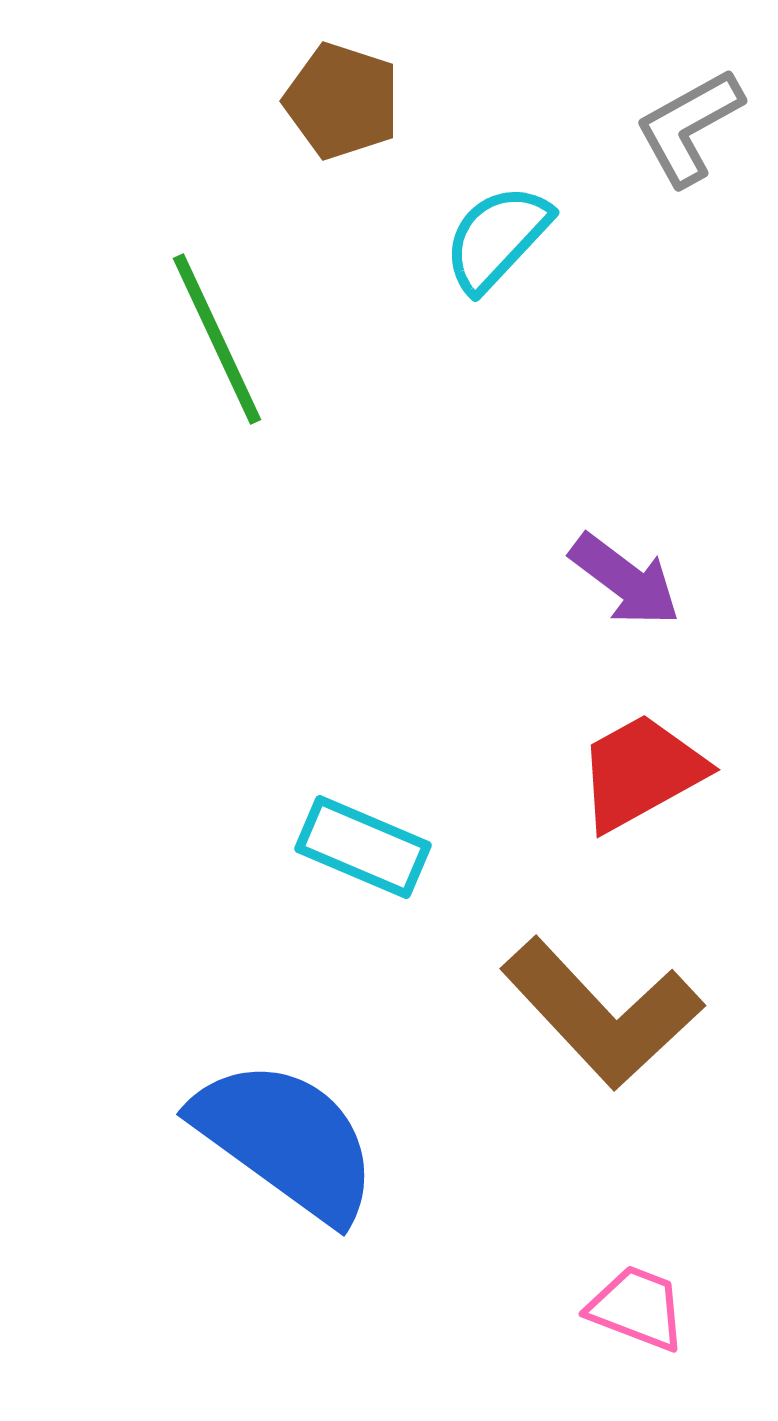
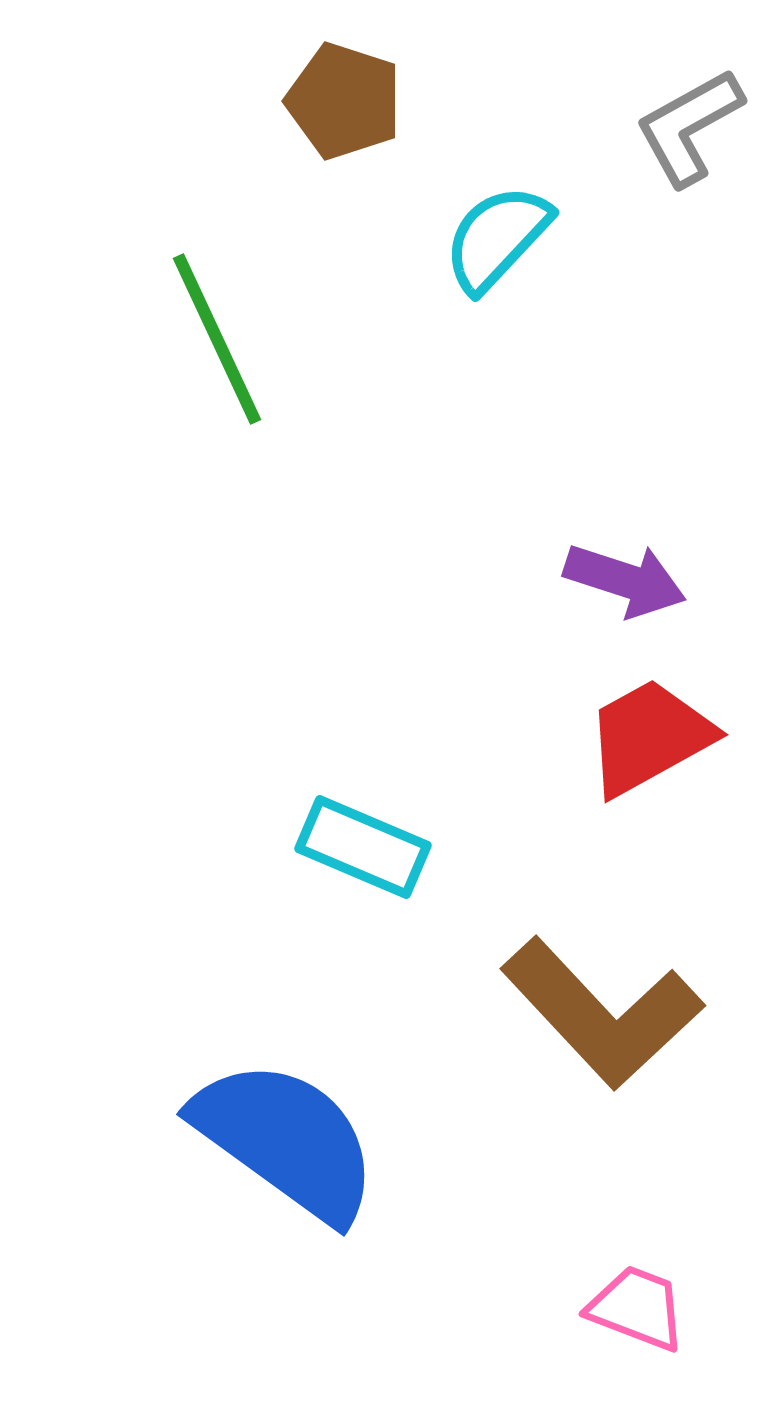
brown pentagon: moved 2 px right
purple arrow: rotated 19 degrees counterclockwise
red trapezoid: moved 8 px right, 35 px up
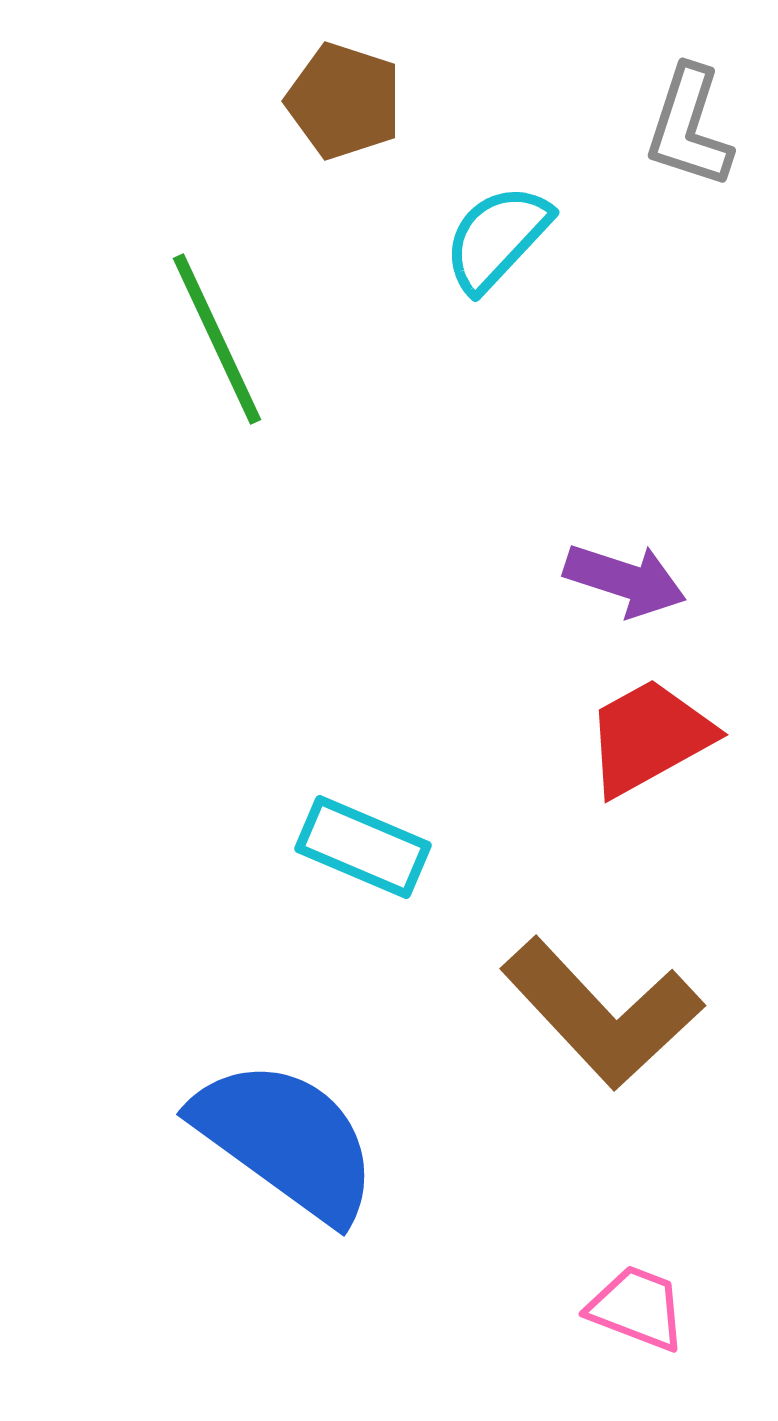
gray L-shape: rotated 43 degrees counterclockwise
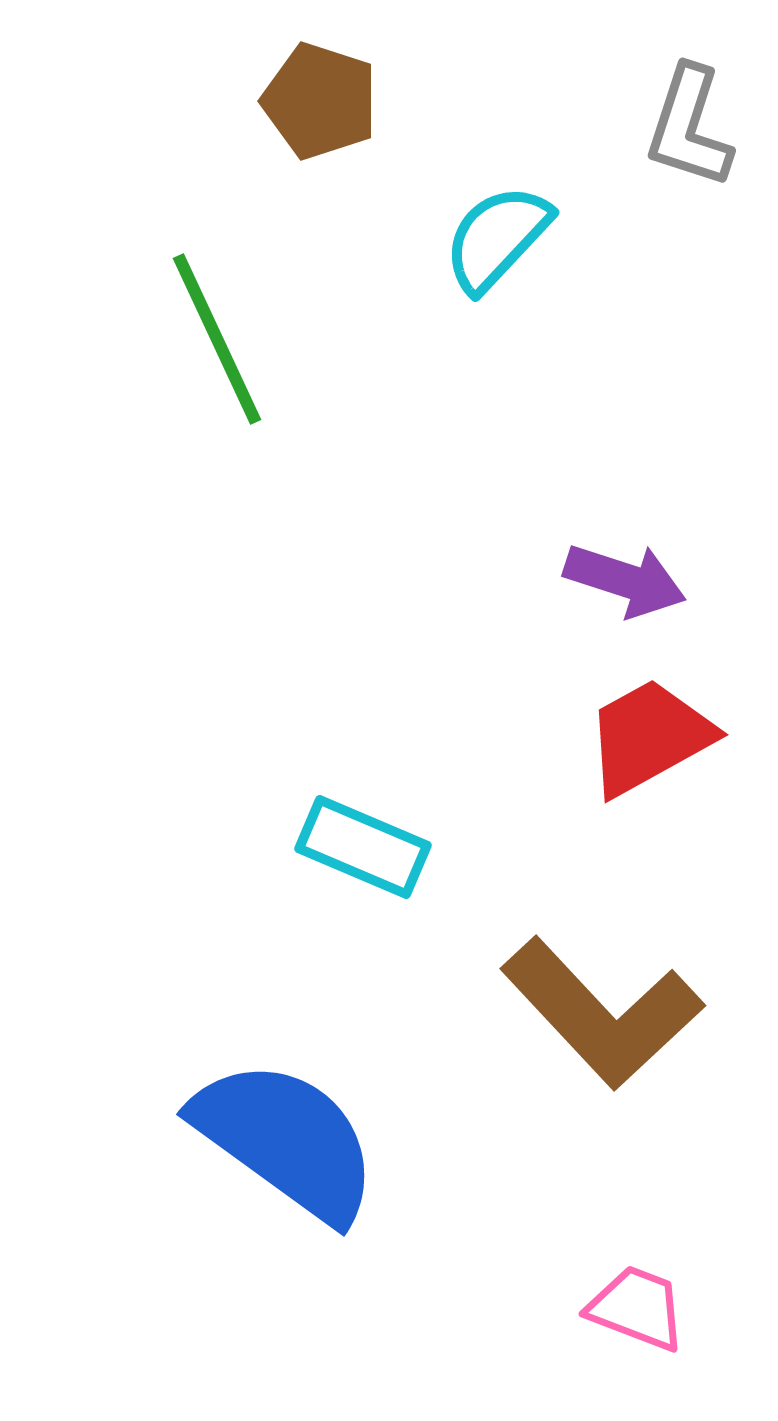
brown pentagon: moved 24 px left
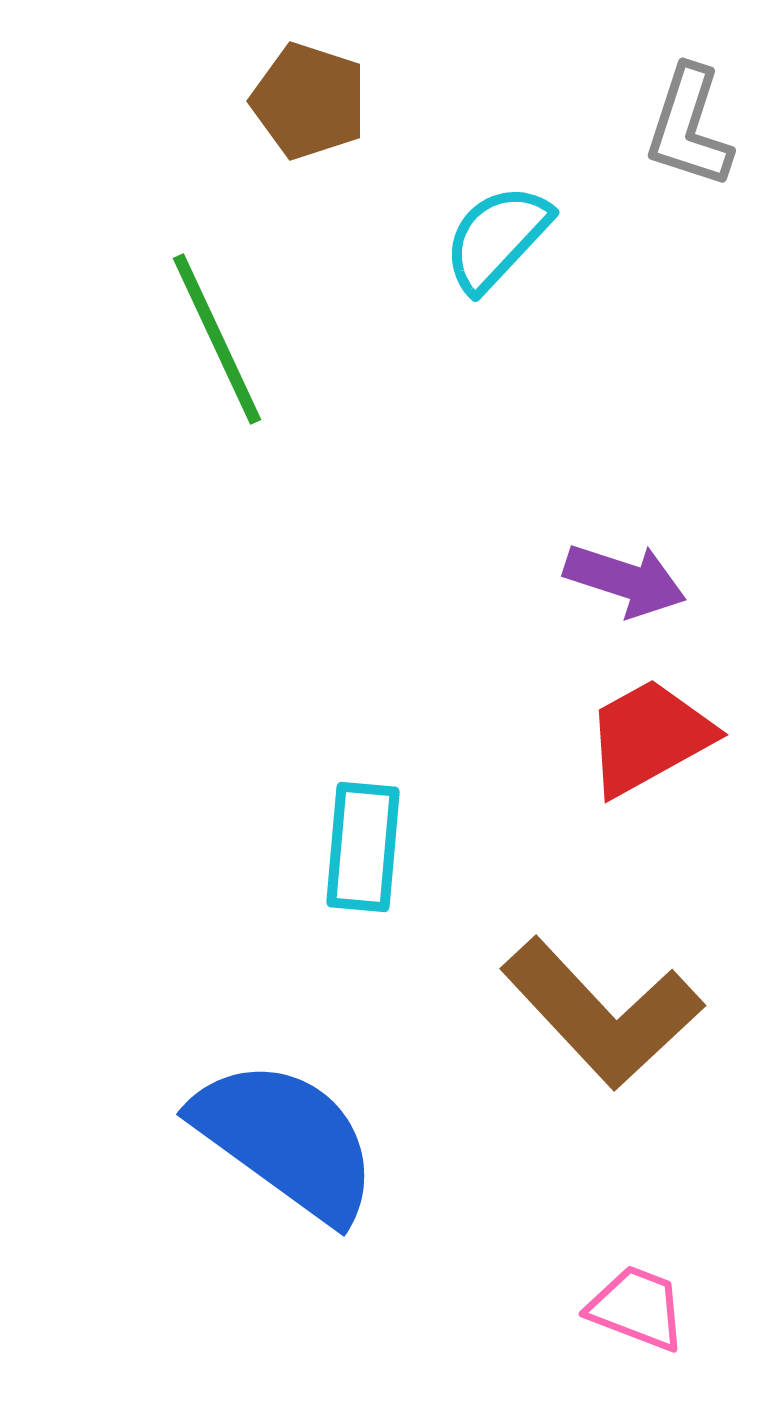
brown pentagon: moved 11 px left
cyan rectangle: rotated 72 degrees clockwise
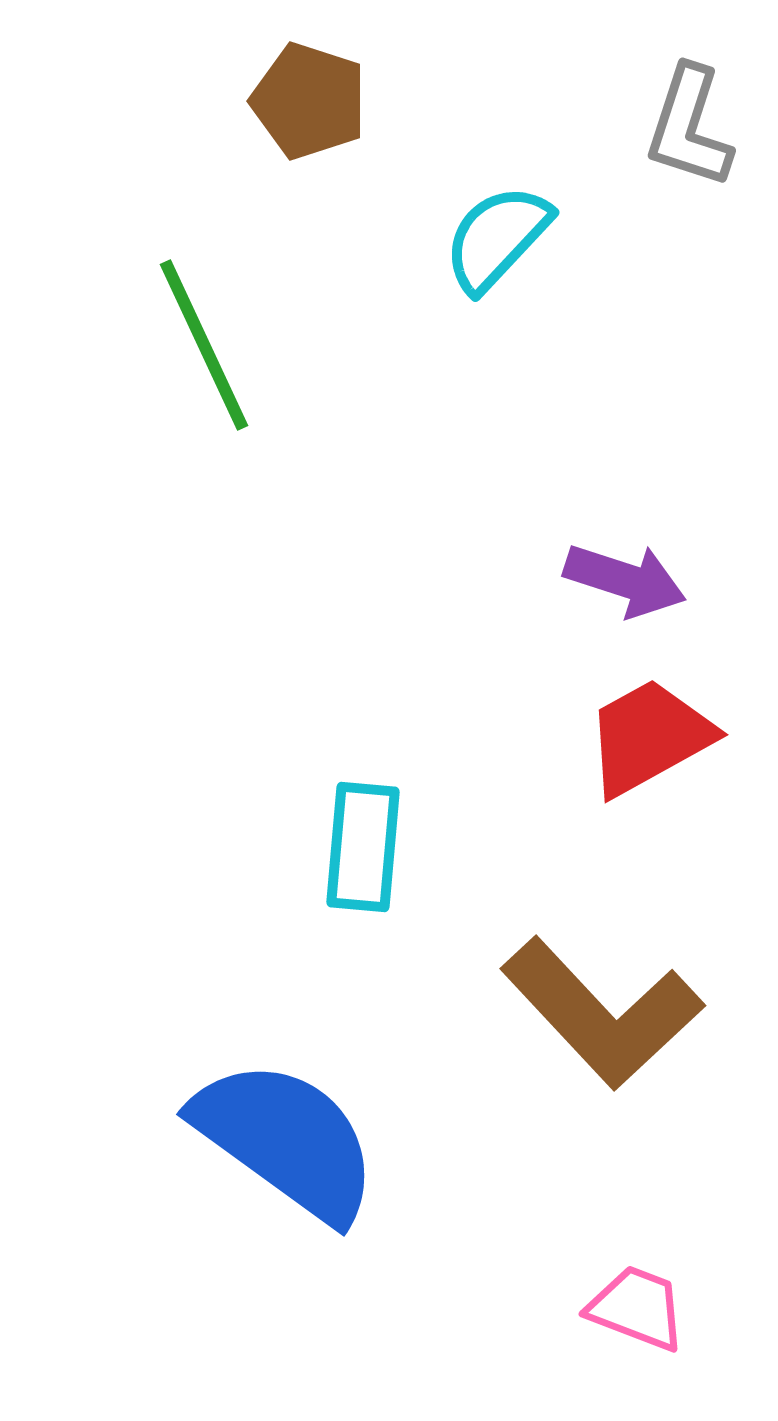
green line: moved 13 px left, 6 px down
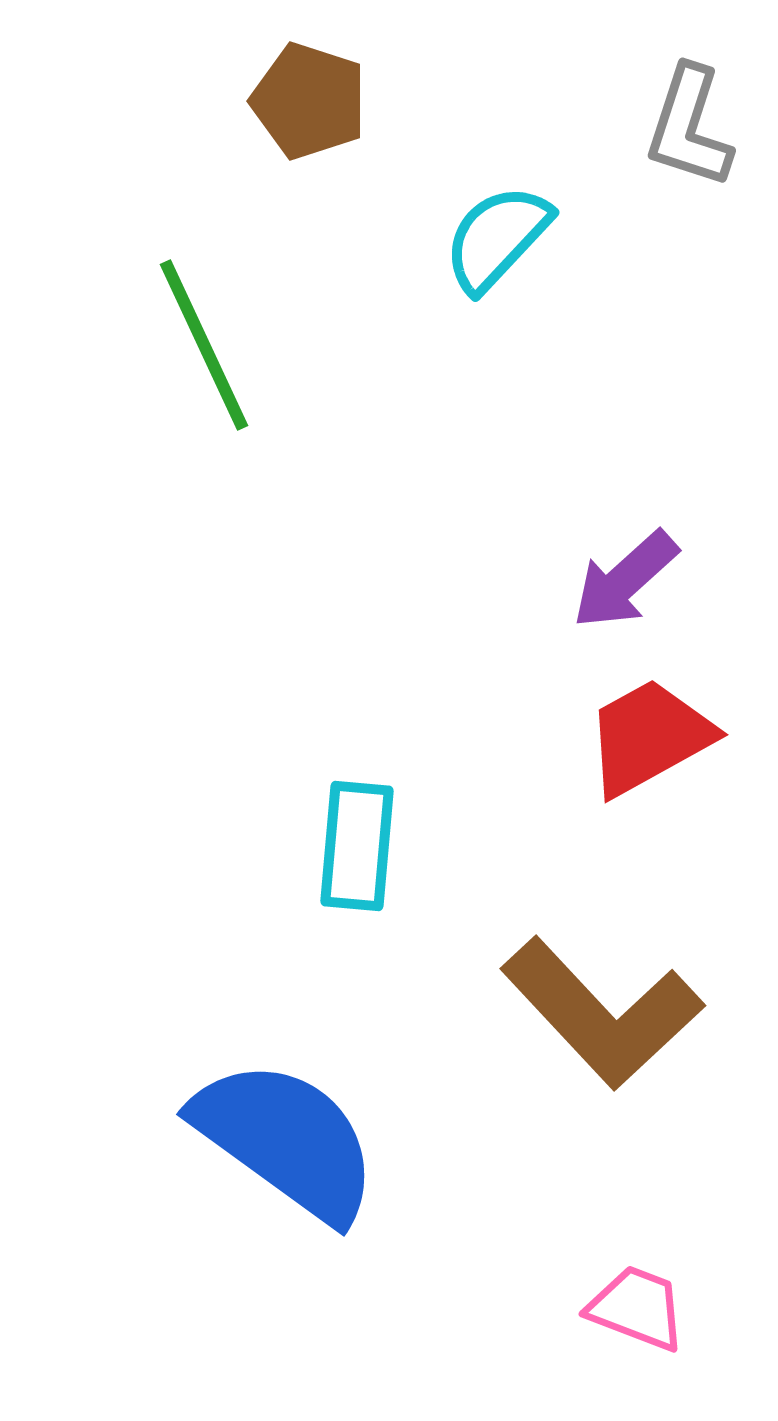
purple arrow: rotated 120 degrees clockwise
cyan rectangle: moved 6 px left, 1 px up
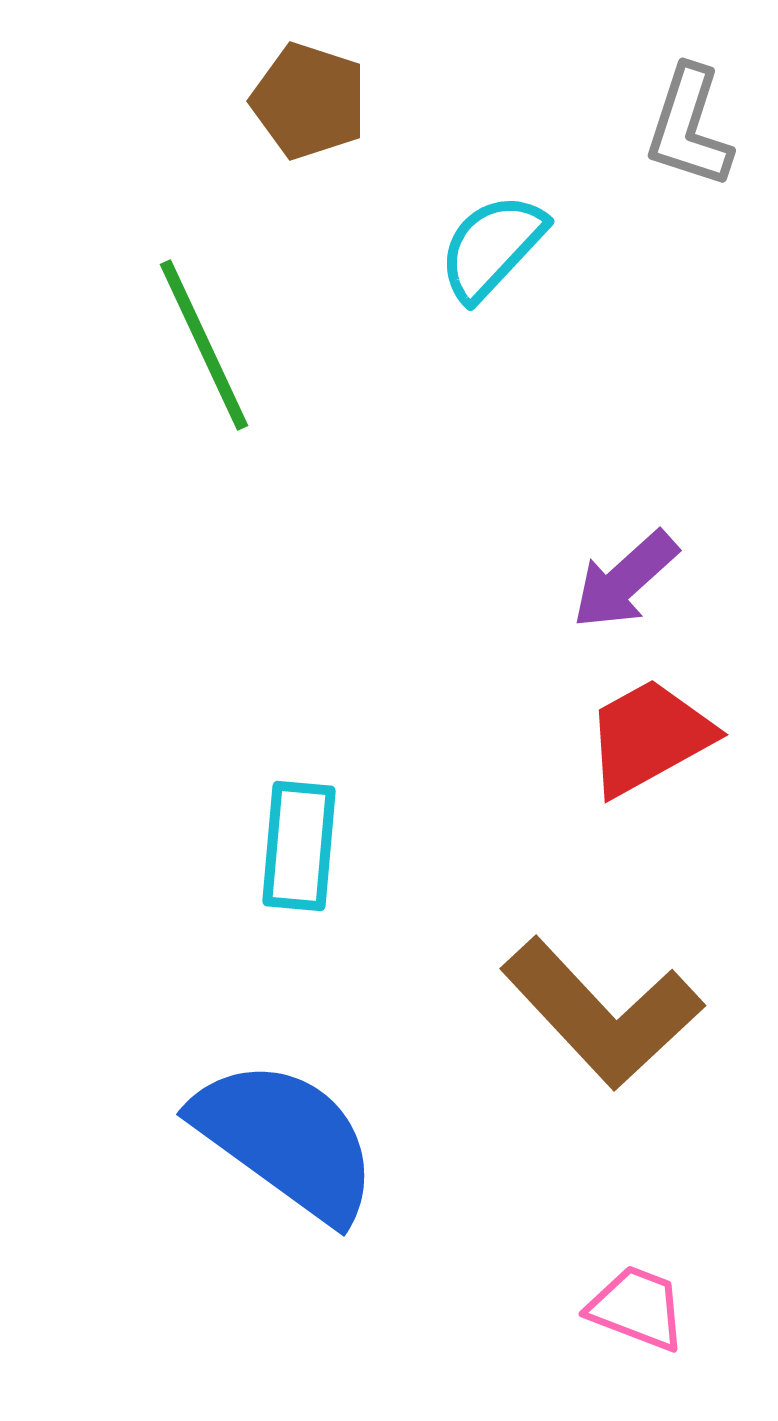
cyan semicircle: moved 5 px left, 9 px down
cyan rectangle: moved 58 px left
